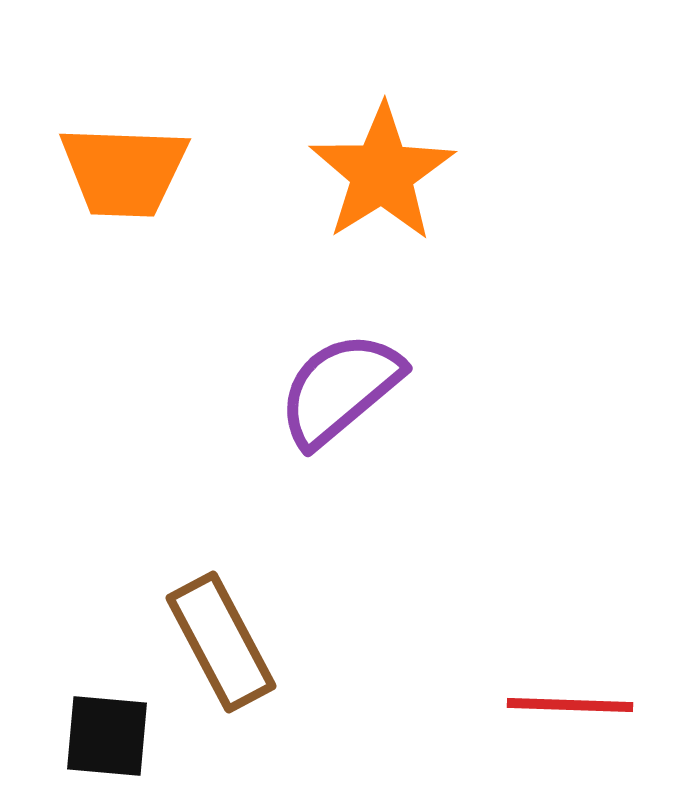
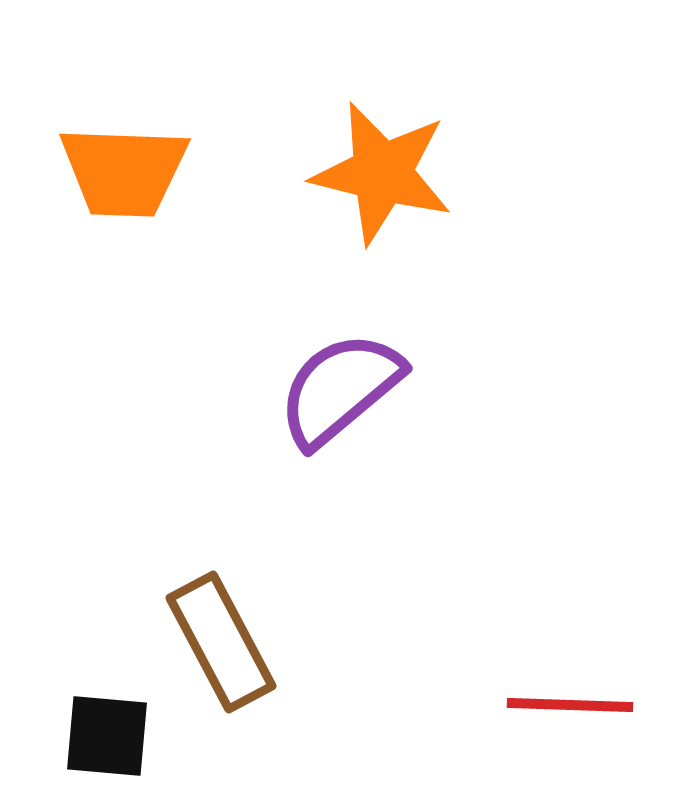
orange star: rotated 26 degrees counterclockwise
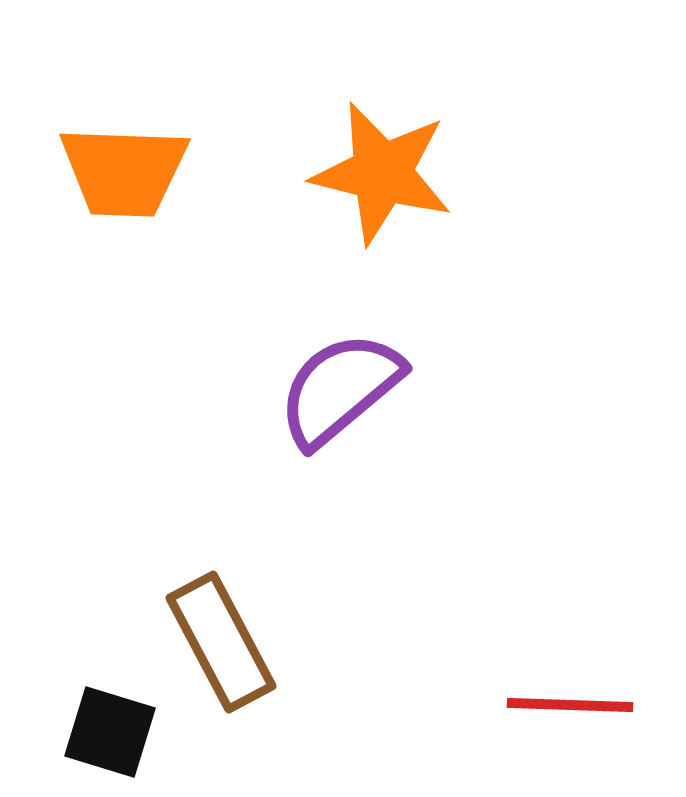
black square: moved 3 px right, 4 px up; rotated 12 degrees clockwise
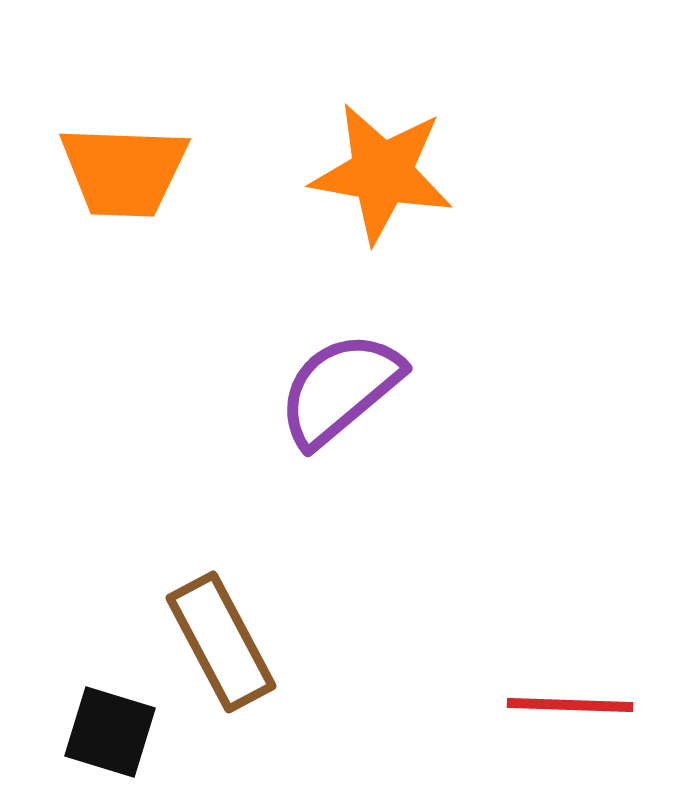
orange star: rotated 4 degrees counterclockwise
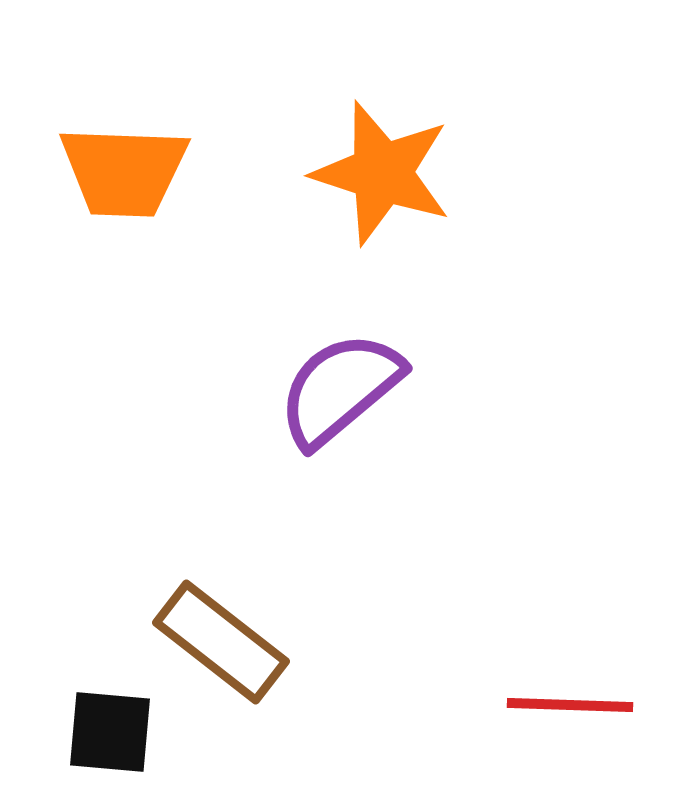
orange star: rotated 8 degrees clockwise
brown rectangle: rotated 24 degrees counterclockwise
black square: rotated 12 degrees counterclockwise
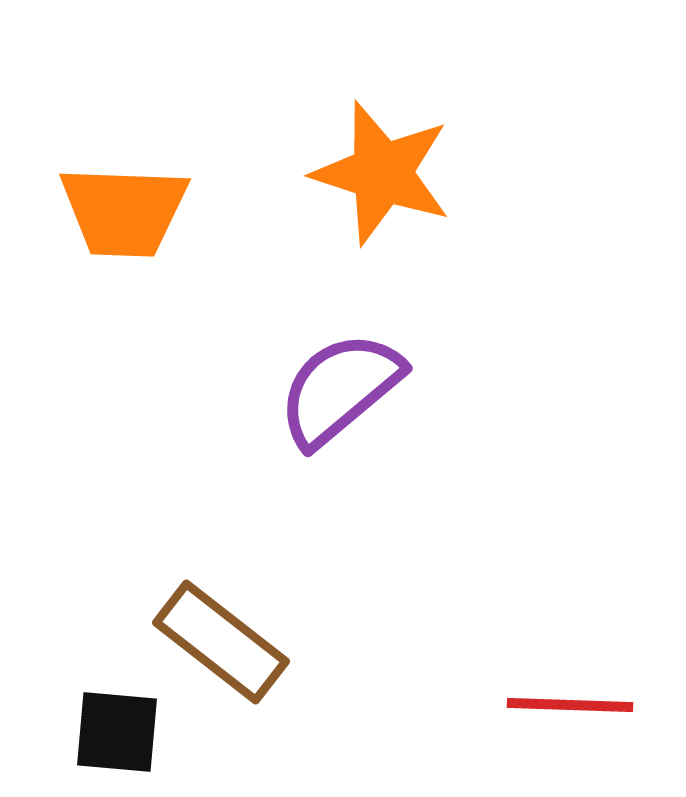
orange trapezoid: moved 40 px down
black square: moved 7 px right
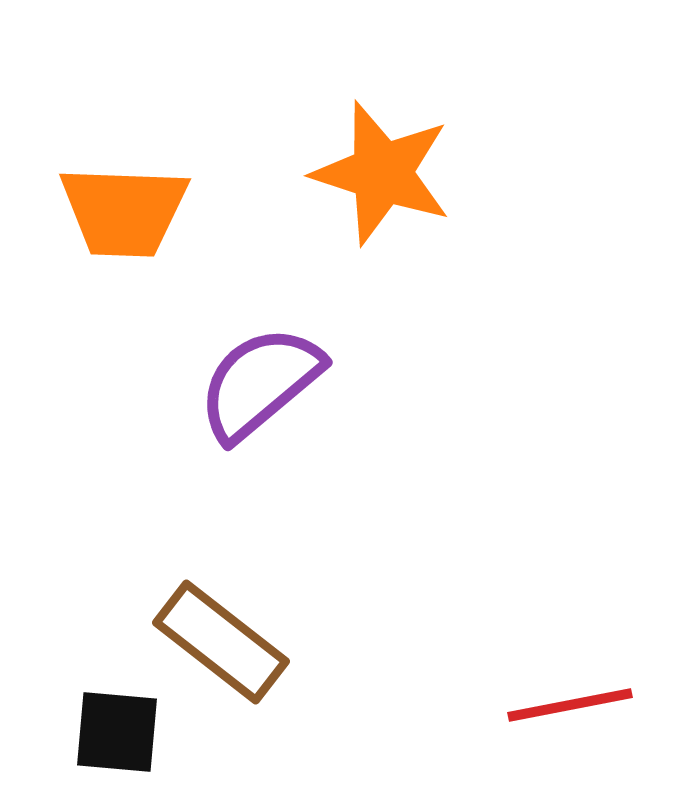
purple semicircle: moved 80 px left, 6 px up
red line: rotated 13 degrees counterclockwise
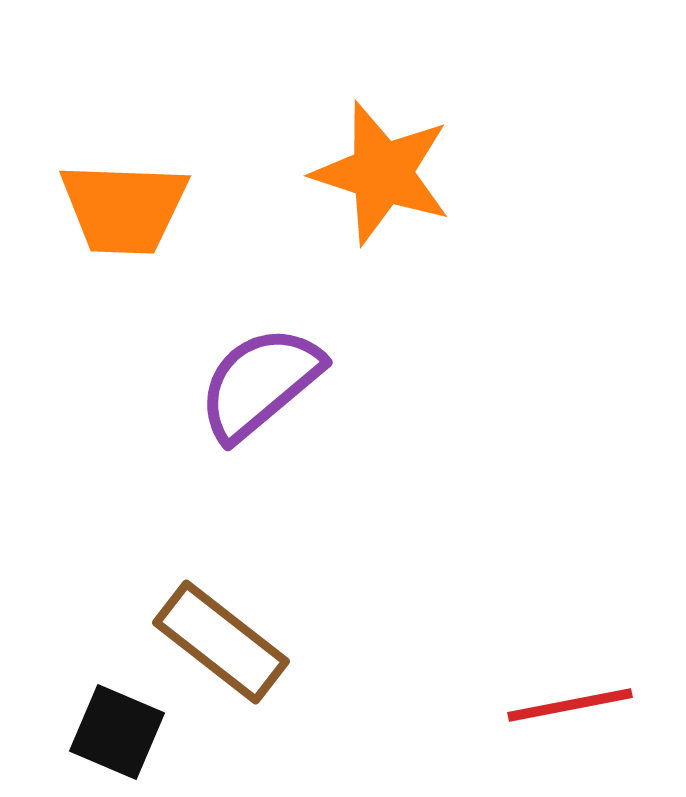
orange trapezoid: moved 3 px up
black square: rotated 18 degrees clockwise
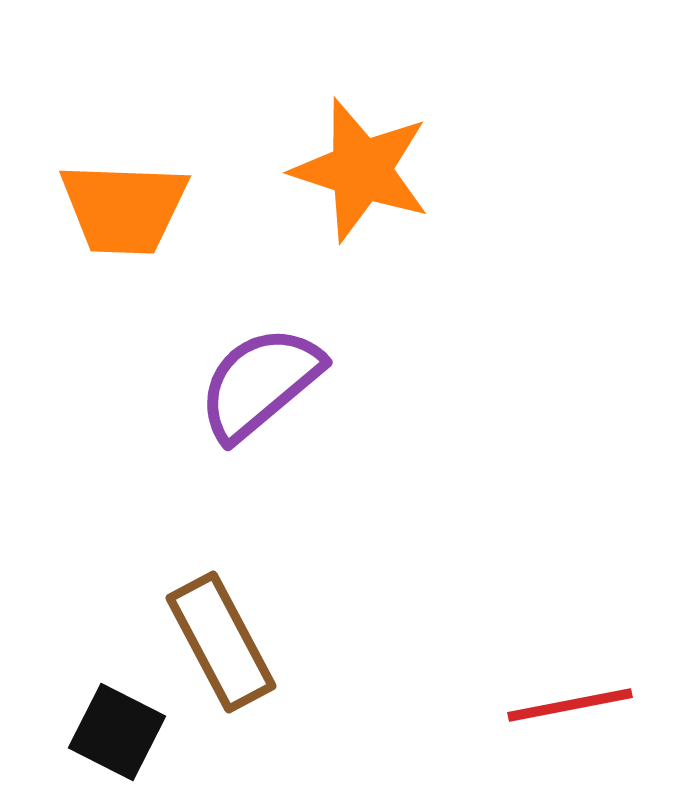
orange star: moved 21 px left, 3 px up
brown rectangle: rotated 24 degrees clockwise
black square: rotated 4 degrees clockwise
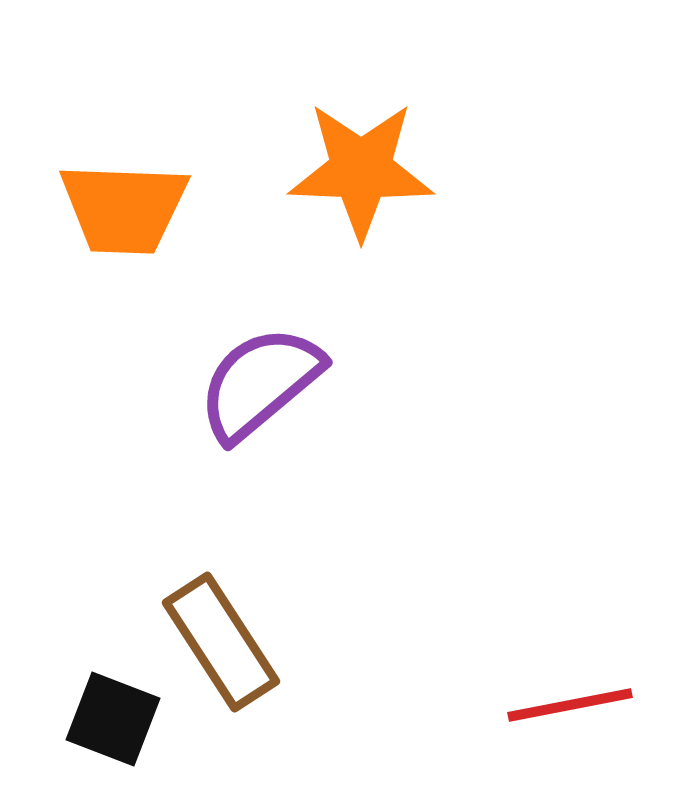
orange star: rotated 16 degrees counterclockwise
brown rectangle: rotated 5 degrees counterclockwise
black square: moved 4 px left, 13 px up; rotated 6 degrees counterclockwise
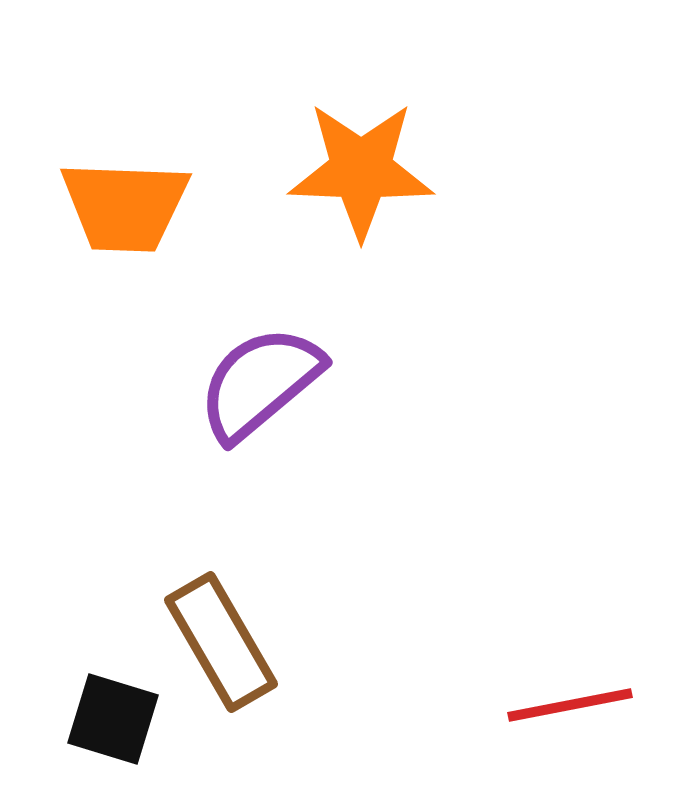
orange trapezoid: moved 1 px right, 2 px up
brown rectangle: rotated 3 degrees clockwise
black square: rotated 4 degrees counterclockwise
